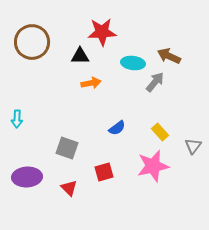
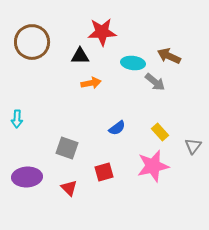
gray arrow: rotated 90 degrees clockwise
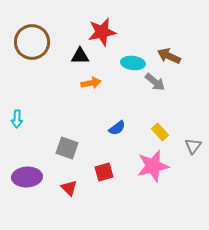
red star: rotated 8 degrees counterclockwise
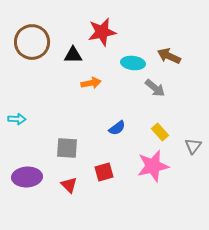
black triangle: moved 7 px left, 1 px up
gray arrow: moved 6 px down
cyan arrow: rotated 90 degrees counterclockwise
gray square: rotated 15 degrees counterclockwise
red triangle: moved 3 px up
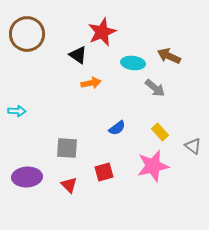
red star: rotated 12 degrees counterclockwise
brown circle: moved 5 px left, 8 px up
black triangle: moved 5 px right; rotated 36 degrees clockwise
cyan arrow: moved 8 px up
gray triangle: rotated 30 degrees counterclockwise
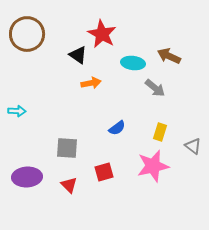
red star: moved 2 px down; rotated 20 degrees counterclockwise
yellow rectangle: rotated 60 degrees clockwise
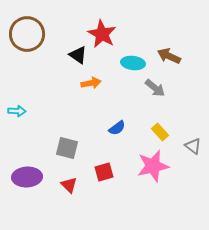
yellow rectangle: rotated 60 degrees counterclockwise
gray square: rotated 10 degrees clockwise
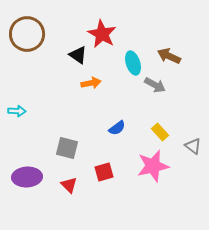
cyan ellipse: rotated 65 degrees clockwise
gray arrow: moved 3 px up; rotated 10 degrees counterclockwise
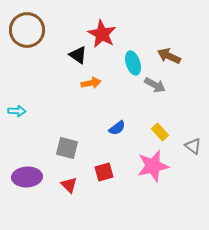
brown circle: moved 4 px up
